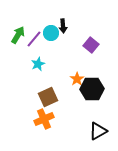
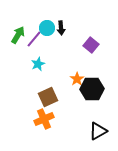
black arrow: moved 2 px left, 2 px down
cyan circle: moved 4 px left, 5 px up
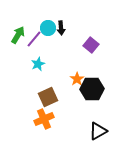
cyan circle: moved 1 px right
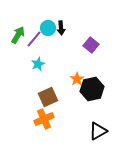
black hexagon: rotated 10 degrees counterclockwise
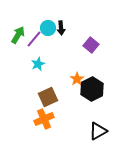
black hexagon: rotated 15 degrees counterclockwise
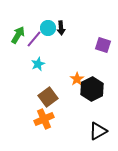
purple square: moved 12 px right; rotated 21 degrees counterclockwise
brown square: rotated 12 degrees counterclockwise
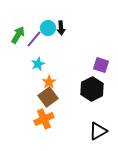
purple square: moved 2 px left, 20 px down
orange star: moved 28 px left, 3 px down
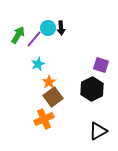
brown square: moved 5 px right
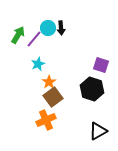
black hexagon: rotated 15 degrees counterclockwise
orange cross: moved 2 px right, 1 px down
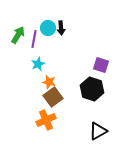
purple line: rotated 30 degrees counterclockwise
orange star: rotated 24 degrees counterclockwise
